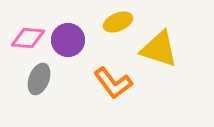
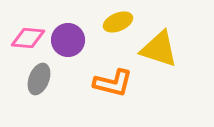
orange L-shape: rotated 39 degrees counterclockwise
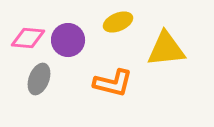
yellow triangle: moved 7 px right; rotated 24 degrees counterclockwise
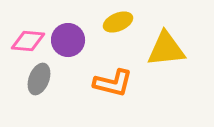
pink diamond: moved 3 px down
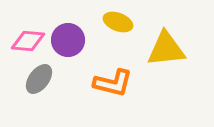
yellow ellipse: rotated 44 degrees clockwise
gray ellipse: rotated 16 degrees clockwise
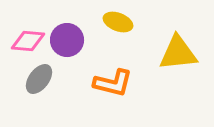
purple circle: moved 1 px left
yellow triangle: moved 12 px right, 4 px down
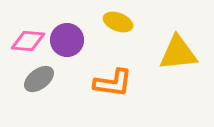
gray ellipse: rotated 16 degrees clockwise
orange L-shape: rotated 6 degrees counterclockwise
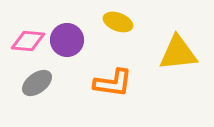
gray ellipse: moved 2 px left, 4 px down
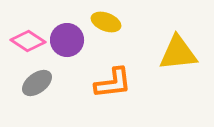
yellow ellipse: moved 12 px left
pink diamond: rotated 28 degrees clockwise
orange L-shape: rotated 15 degrees counterclockwise
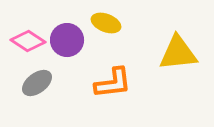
yellow ellipse: moved 1 px down
